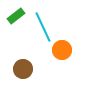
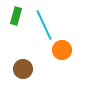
green rectangle: rotated 36 degrees counterclockwise
cyan line: moved 1 px right, 2 px up
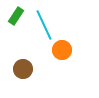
green rectangle: rotated 18 degrees clockwise
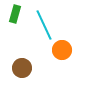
green rectangle: moved 1 px left, 2 px up; rotated 18 degrees counterclockwise
brown circle: moved 1 px left, 1 px up
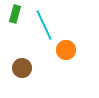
orange circle: moved 4 px right
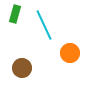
orange circle: moved 4 px right, 3 px down
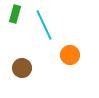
orange circle: moved 2 px down
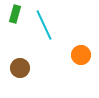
orange circle: moved 11 px right
brown circle: moved 2 px left
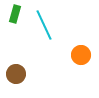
brown circle: moved 4 px left, 6 px down
